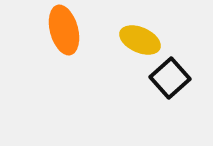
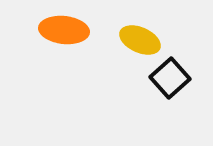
orange ellipse: rotated 69 degrees counterclockwise
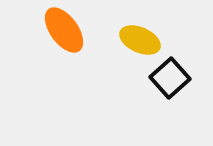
orange ellipse: rotated 48 degrees clockwise
